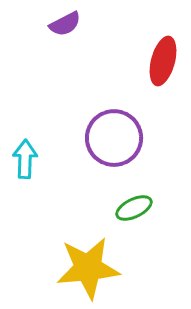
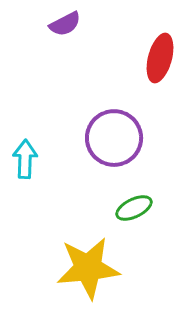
red ellipse: moved 3 px left, 3 px up
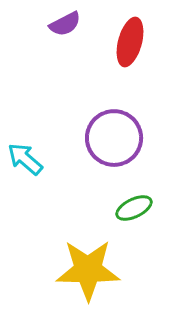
red ellipse: moved 30 px left, 16 px up
cyan arrow: rotated 51 degrees counterclockwise
yellow star: moved 2 px down; rotated 6 degrees clockwise
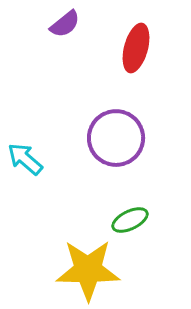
purple semicircle: rotated 12 degrees counterclockwise
red ellipse: moved 6 px right, 6 px down
purple circle: moved 2 px right
green ellipse: moved 4 px left, 12 px down
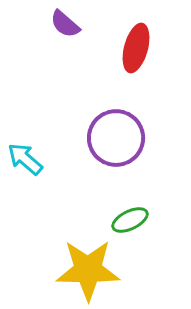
purple semicircle: rotated 80 degrees clockwise
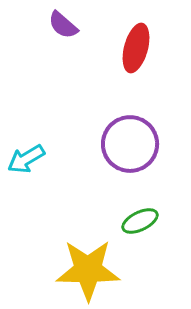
purple semicircle: moved 2 px left, 1 px down
purple circle: moved 14 px right, 6 px down
cyan arrow: moved 1 px right; rotated 72 degrees counterclockwise
green ellipse: moved 10 px right, 1 px down
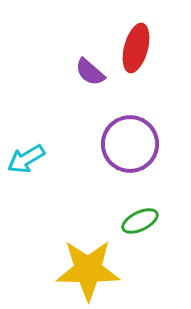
purple semicircle: moved 27 px right, 47 px down
